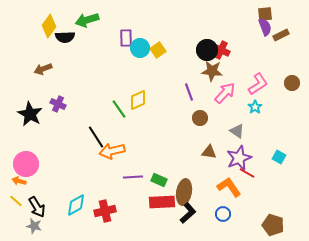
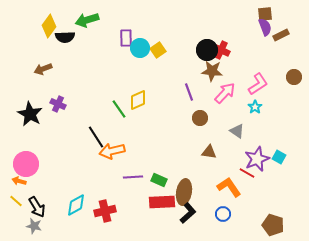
brown circle at (292, 83): moved 2 px right, 6 px up
purple star at (239, 158): moved 18 px right, 1 px down
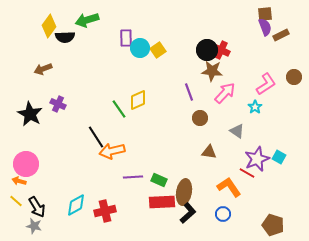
pink L-shape at (258, 84): moved 8 px right
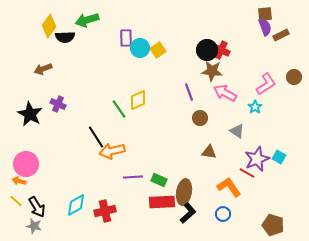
pink arrow at (225, 93): rotated 105 degrees counterclockwise
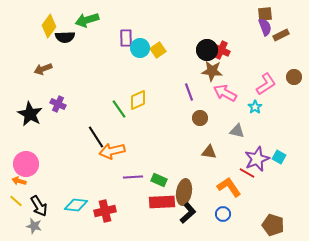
gray triangle at (237, 131): rotated 21 degrees counterclockwise
cyan diamond at (76, 205): rotated 35 degrees clockwise
black arrow at (37, 207): moved 2 px right, 1 px up
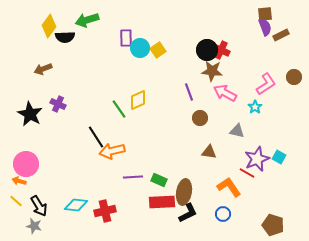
black L-shape at (188, 213): rotated 15 degrees clockwise
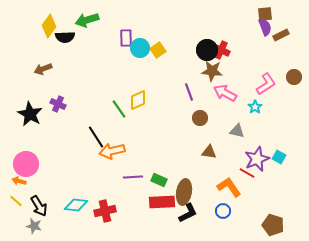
blue circle at (223, 214): moved 3 px up
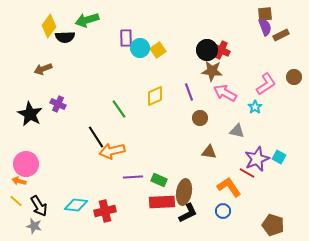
yellow diamond at (138, 100): moved 17 px right, 4 px up
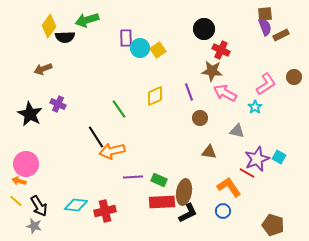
black circle at (207, 50): moved 3 px left, 21 px up
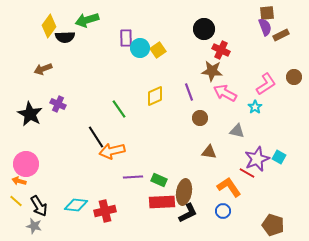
brown square at (265, 14): moved 2 px right, 1 px up
